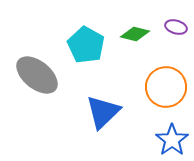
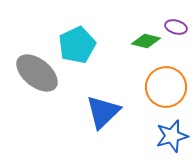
green diamond: moved 11 px right, 7 px down
cyan pentagon: moved 9 px left; rotated 18 degrees clockwise
gray ellipse: moved 2 px up
blue star: moved 4 px up; rotated 20 degrees clockwise
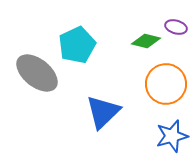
orange circle: moved 3 px up
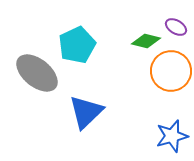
purple ellipse: rotated 15 degrees clockwise
orange circle: moved 5 px right, 13 px up
blue triangle: moved 17 px left
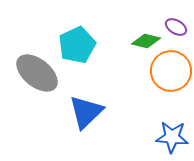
blue star: moved 1 px down; rotated 20 degrees clockwise
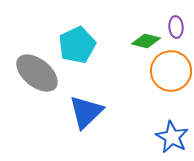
purple ellipse: rotated 55 degrees clockwise
blue star: rotated 24 degrees clockwise
